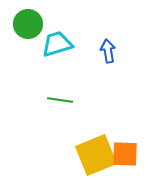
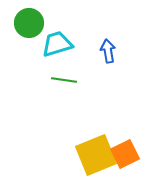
green circle: moved 1 px right, 1 px up
green line: moved 4 px right, 20 px up
orange square: rotated 28 degrees counterclockwise
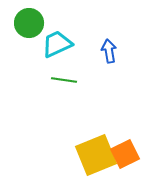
cyan trapezoid: rotated 8 degrees counterclockwise
blue arrow: moved 1 px right
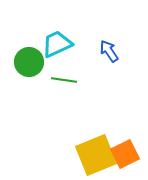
green circle: moved 39 px down
blue arrow: rotated 25 degrees counterclockwise
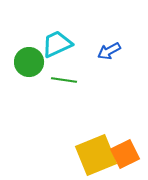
blue arrow: rotated 85 degrees counterclockwise
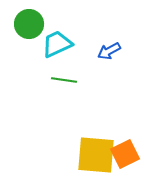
green circle: moved 38 px up
yellow square: rotated 27 degrees clockwise
